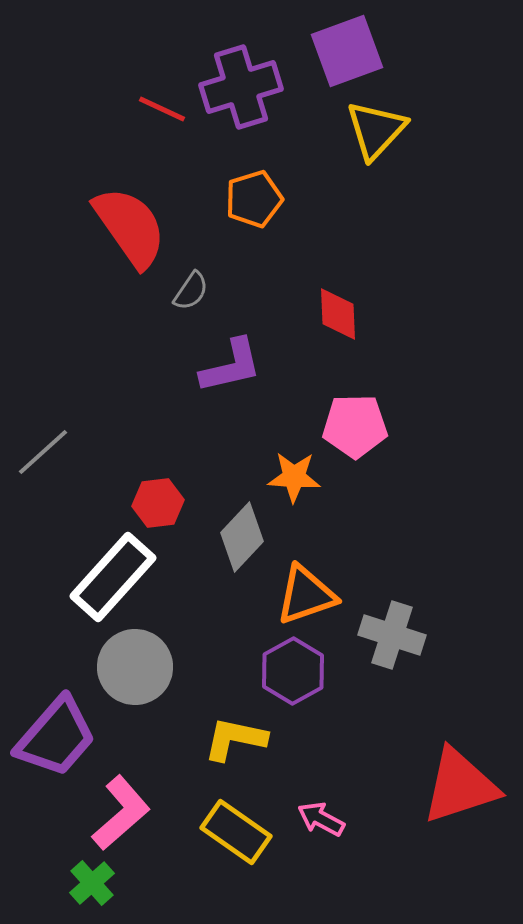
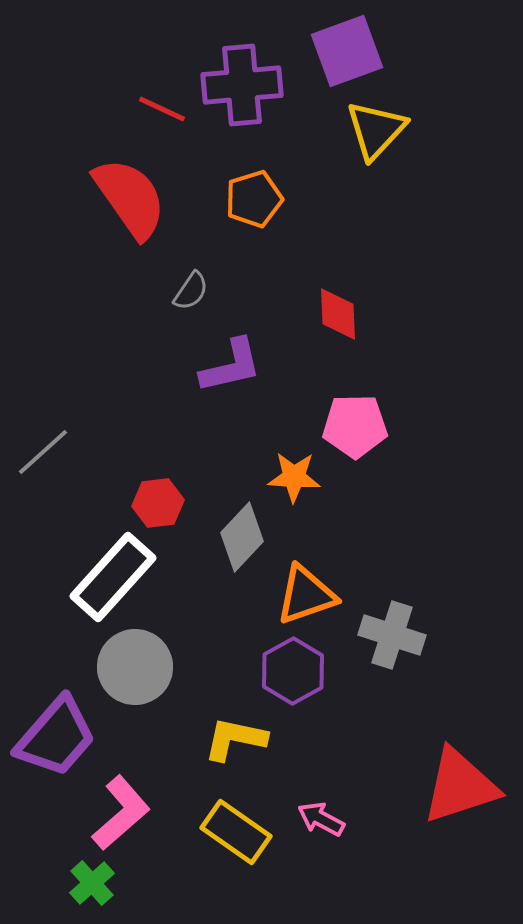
purple cross: moved 1 px right, 2 px up; rotated 12 degrees clockwise
red semicircle: moved 29 px up
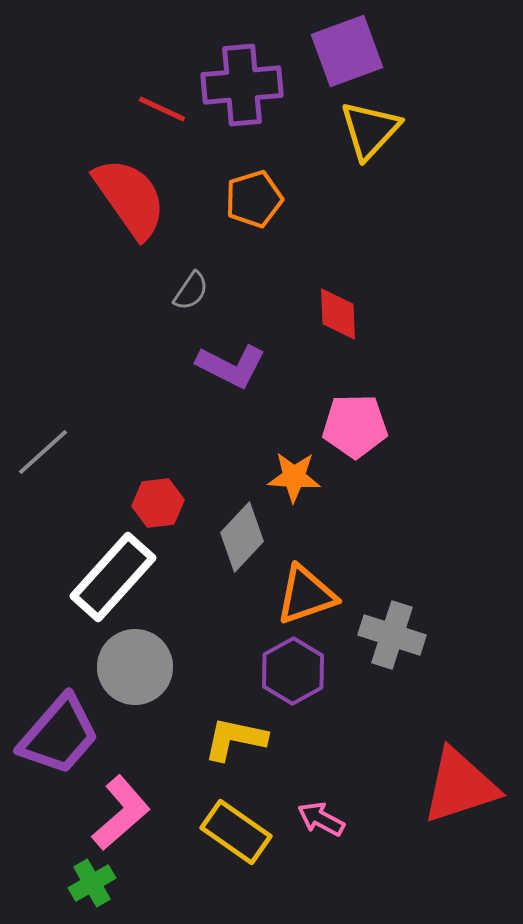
yellow triangle: moved 6 px left
purple L-shape: rotated 40 degrees clockwise
purple trapezoid: moved 3 px right, 2 px up
green cross: rotated 12 degrees clockwise
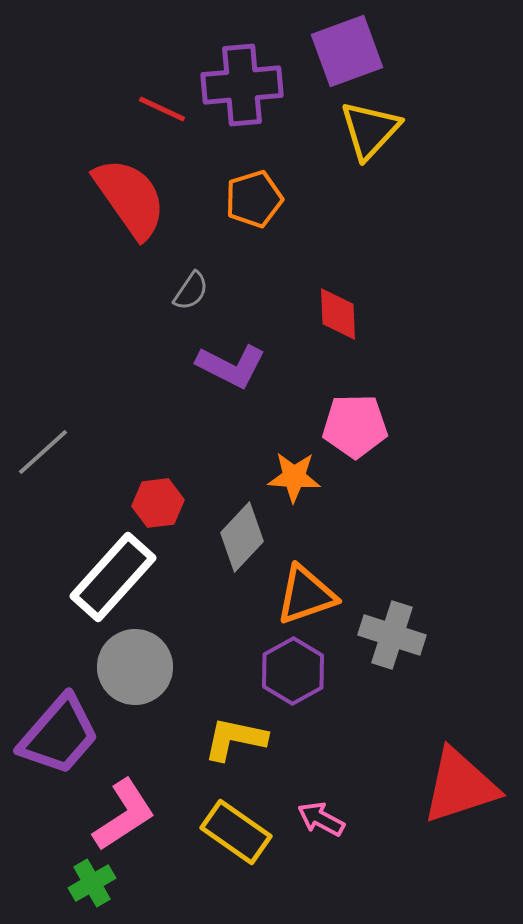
pink L-shape: moved 3 px right, 2 px down; rotated 8 degrees clockwise
